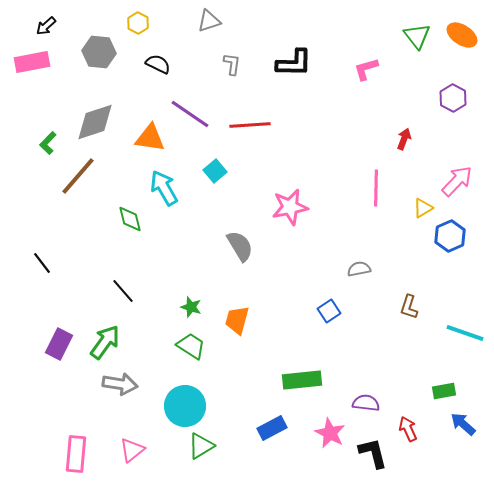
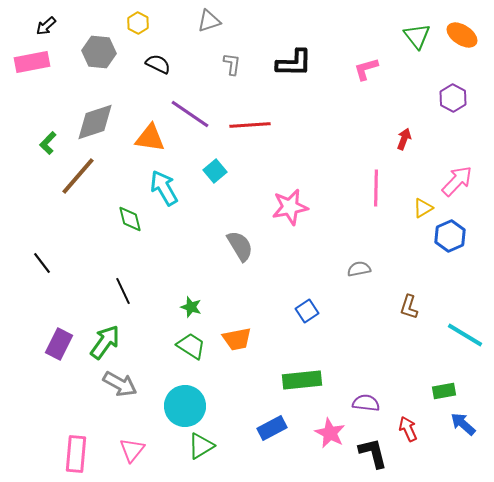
black line at (123, 291): rotated 16 degrees clockwise
blue square at (329, 311): moved 22 px left
orange trapezoid at (237, 320): moved 19 px down; rotated 116 degrees counterclockwise
cyan line at (465, 333): moved 2 px down; rotated 12 degrees clockwise
gray arrow at (120, 384): rotated 20 degrees clockwise
pink triangle at (132, 450): rotated 12 degrees counterclockwise
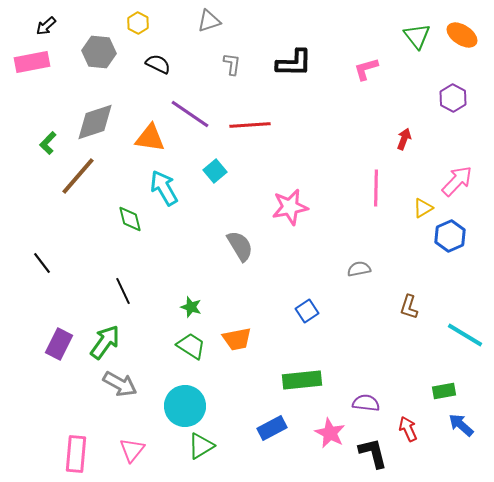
blue arrow at (463, 424): moved 2 px left, 1 px down
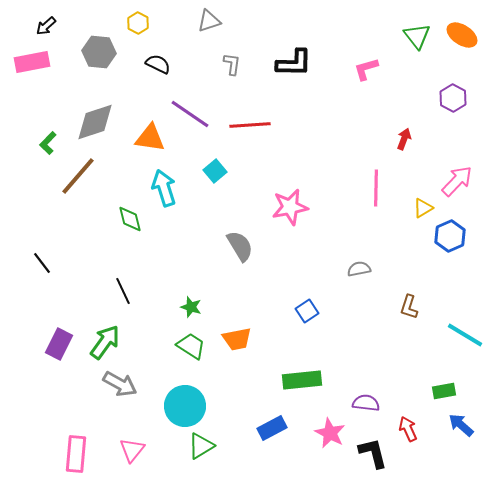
cyan arrow at (164, 188): rotated 12 degrees clockwise
